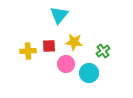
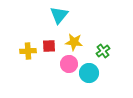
pink circle: moved 3 px right
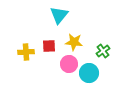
yellow cross: moved 2 px left, 1 px down
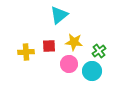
cyan triangle: rotated 12 degrees clockwise
green cross: moved 4 px left
cyan circle: moved 3 px right, 2 px up
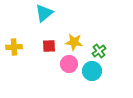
cyan triangle: moved 15 px left, 2 px up
yellow cross: moved 12 px left, 5 px up
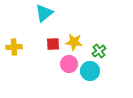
red square: moved 4 px right, 2 px up
cyan circle: moved 2 px left
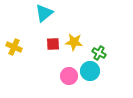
yellow cross: rotated 28 degrees clockwise
green cross: moved 2 px down; rotated 24 degrees counterclockwise
pink circle: moved 12 px down
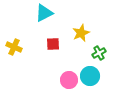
cyan triangle: rotated 12 degrees clockwise
yellow star: moved 7 px right, 9 px up; rotated 30 degrees counterclockwise
green cross: rotated 32 degrees clockwise
cyan circle: moved 5 px down
pink circle: moved 4 px down
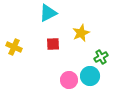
cyan triangle: moved 4 px right
green cross: moved 2 px right, 4 px down
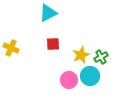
yellow star: moved 22 px down
yellow cross: moved 3 px left, 1 px down
